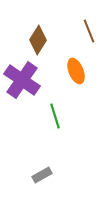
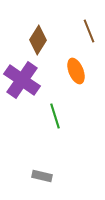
gray rectangle: moved 1 px down; rotated 42 degrees clockwise
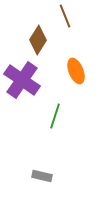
brown line: moved 24 px left, 15 px up
green line: rotated 35 degrees clockwise
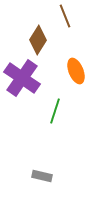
purple cross: moved 2 px up
green line: moved 5 px up
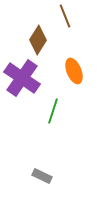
orange ellipse: moved 2 px left
green line: moved 2 px left
gray rectangle: rotated 12 degrees clockwise
